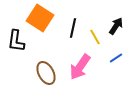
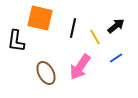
orange square: rotated 20 degrees counterclockwise
black arrow: rotated 18 degrees clockwise
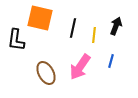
black arrow: rotated 30 degrees counterclockwise
yellow line: moved 1 px left, 2 px up; rotated 35 degrees clockwise
black L-shape: moved 1 px up
blue line: moved 5 px left, 3 px down; rotated 40 degrees counterclockwise
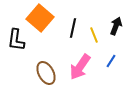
orange square: rotated 28 degrees clockwise
yellow line: rotated 28 degrees counterclockwise
blue line: rotated 16 degrees clockwise
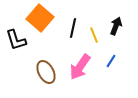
black L-shape: rotated 25 degrees counterclockwise
brown ellipse: moved 1 px up
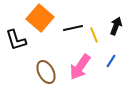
black line: rotated 66 degrees clockwise
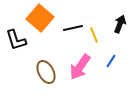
black arrow: moved 4 px right, 2 px up
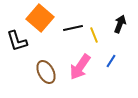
black L-shape: moved 1 px right, 1 px down
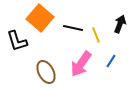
black line: rotated 24 degrees clockwise
yellow line: moved 2 px right
pink arrow: moved 1 px right, 3 px up
